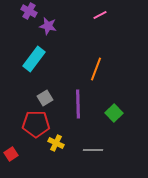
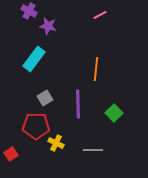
orange line: rotated 15 degrees counterclockwise
red pentagon: moved 2 px down
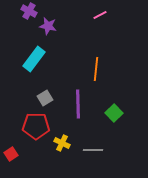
yellow cross: moved 6 px right
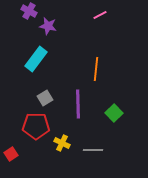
cyan rectangle: moved 2 px right
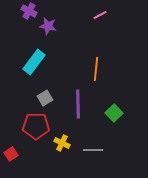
cyan rectangle: moved 2 px left, 3 px down
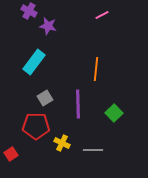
pink line: moved 2 px right
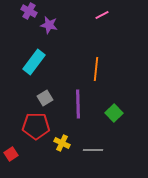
purple star: moved 1 px right, 1 px up
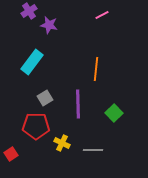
purple cross: rotated 28 degrees clockwise
cyan rectangle: moved 2 px left
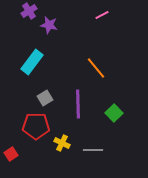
orange line: moved 1 px up; rotated 45 degrees counterclockwise
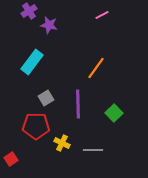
orange line: rotated 75 degrees clockwise
gray square: moved 1 px right
red square: moved 5 px down
